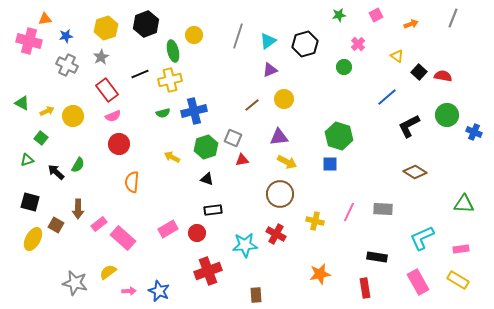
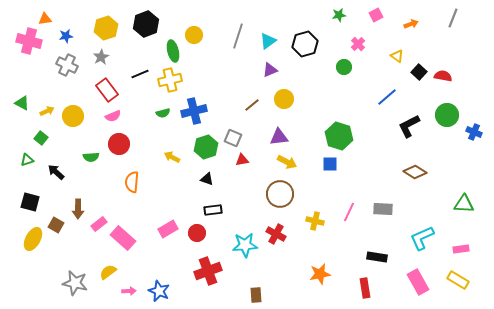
green semicircle at (78, 165): moved 13 px right, 8 px up; rotated 56 degrees clockwise
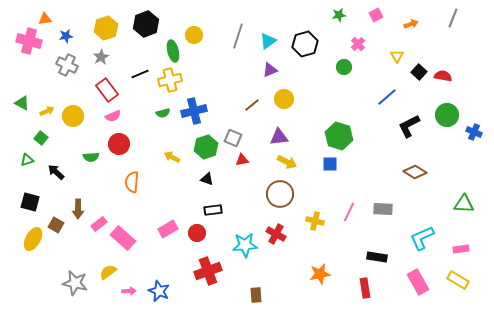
yellow triangle at (397, 56): rotated 24 degrees clockwise
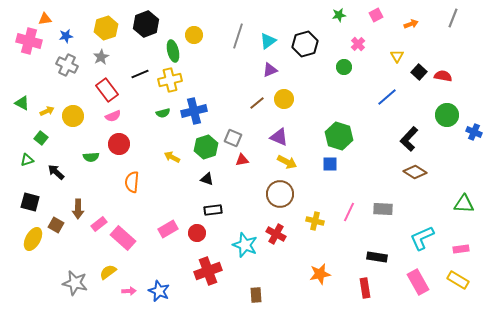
brown line at (252, 105): moved 5 px right, 2 px up
black L-shape at (409, 126): moved 13 px down; rotated 20 degrees counterclockwise
purple triangle at (279, 137): rotated 30 degrees clockwise
cyan star at (245, 245): rotated 25 degrees clockwise
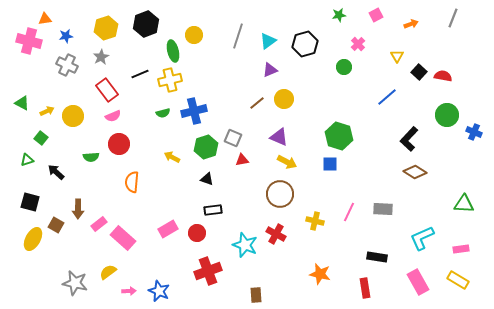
orange star at (320, 274): rotated 25 degrees clockwise
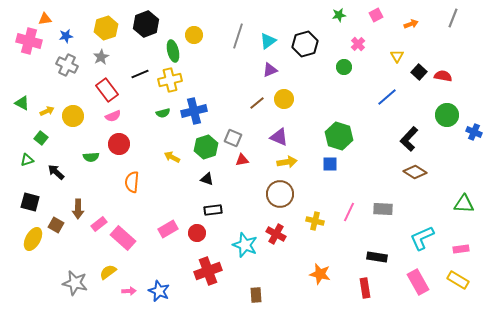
yellow arrow at (287, 162): rotated 36 degrees counterclockwise
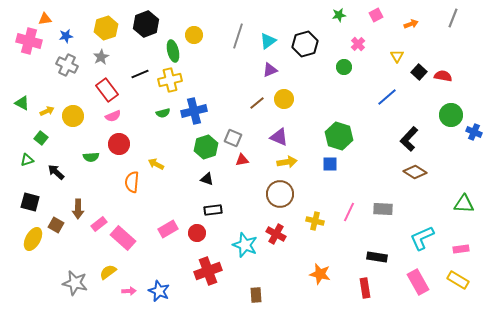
green circle at (447, 115): moved 4 px right
yellow arrow at (172, 157): moved 16 px left, 7 px down
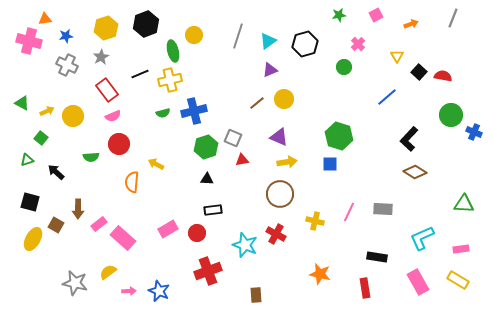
black triangle at (207, 179): rotated 16 degrees counterclockwise
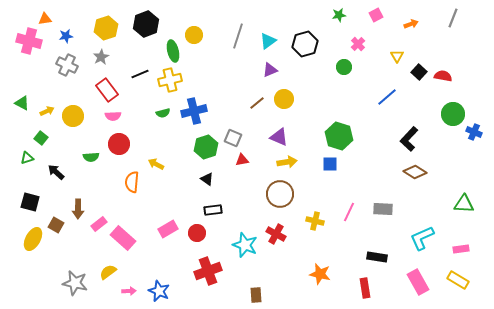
green circle at (451, 115): moved 2 px right, 1 px up
pink semicircle at (113, 116): rotated 21 degrees clockwise
green triangle at (27, 160): moved 2 px up
black triangle at (207, 179): rotated 32 degrees clockwise
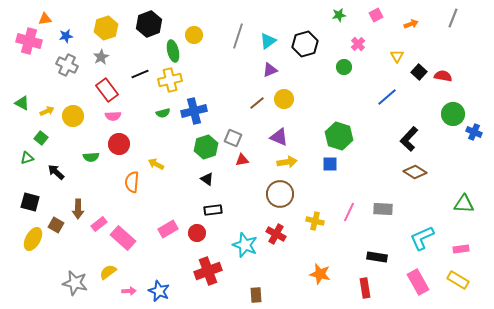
black hexagon at (146, 24): moved 3 px right
